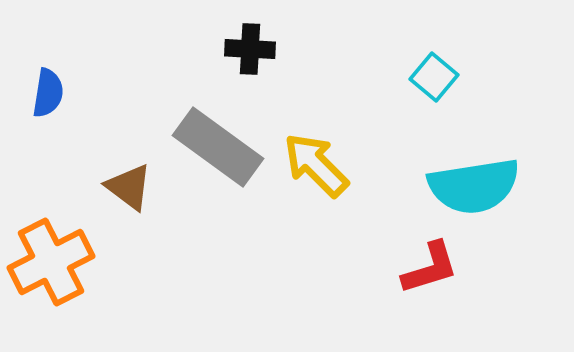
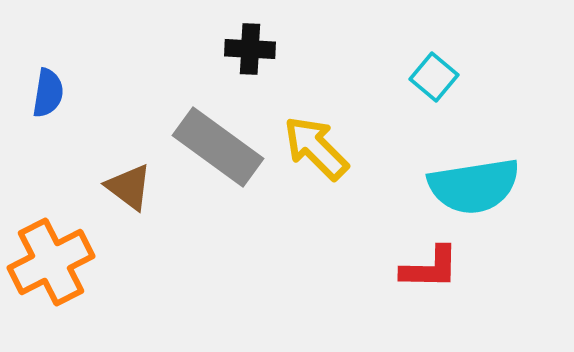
yellow arrow: moved 17 px up
red L-shape: rotated 18 degrees clockwise
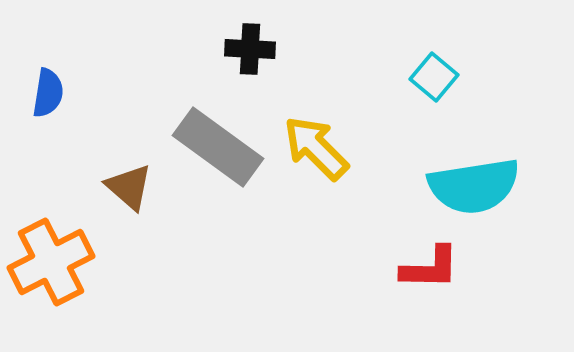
brown triangle: rotated 4 degrees clockwise
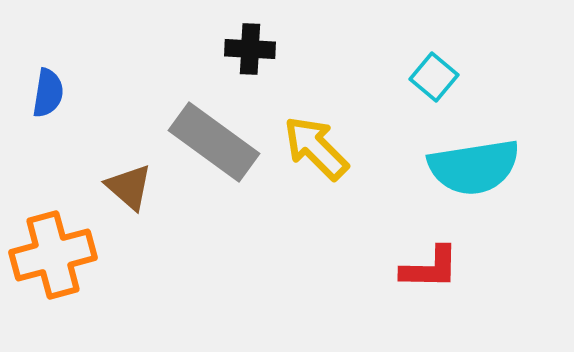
gray rectangle: moved 4 px left, 5 px up
cyan semicircle: moved 19 px up
orange cross: moved 2 px right, 7 px up; rotated 12 degrees clockwise
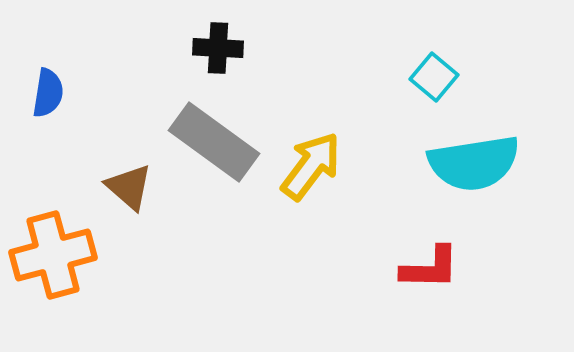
black cross: moved 32 px left, 1 px up
yellow arrow: moved 5 px left, 18 px down; rotated 82 degrees clockwise
cyan semicircle: moved 4 px up
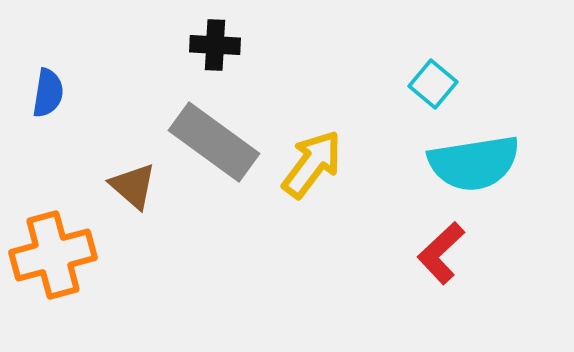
black cross: moved 3 px left, 3 px up
cyan square: moved 1 px left, 7 px down
yellow arrow: moved 1 px right, 2 px up
brown triangle: moved 4 px right, 1 px up
red L-shape: moved 11 px right, 15 px up; rotated 136 degrees clockwise
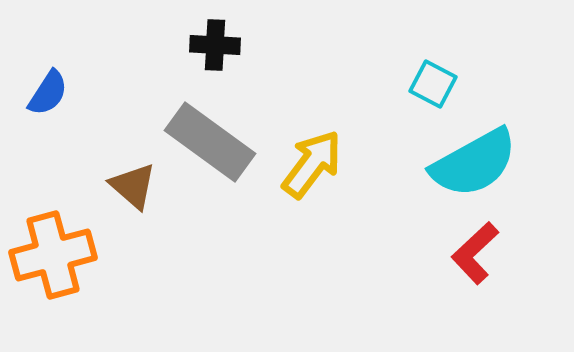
cyan square: rotated 12 degrees counterclockwise
blue semicircle: rotated 24 degrees clockwise
gray rectangle: moved 4 px left
cyan semicircle: rotated 20 degrees counterclockwise
red L-shape: moved 34 px right
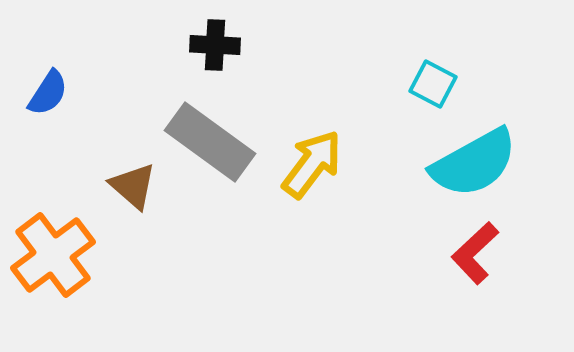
orange cross: rotated 22 degrees counterclockwise
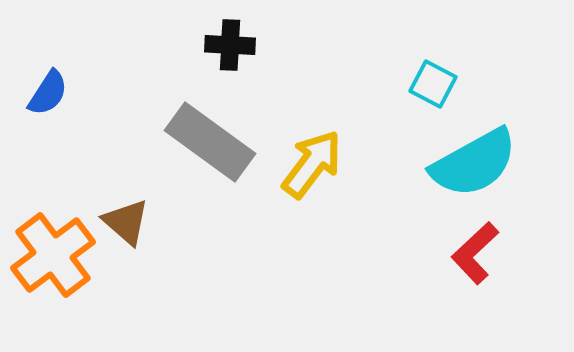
black cross: moved 15 px right
brown triangle: moved 7 px left, 36 px down
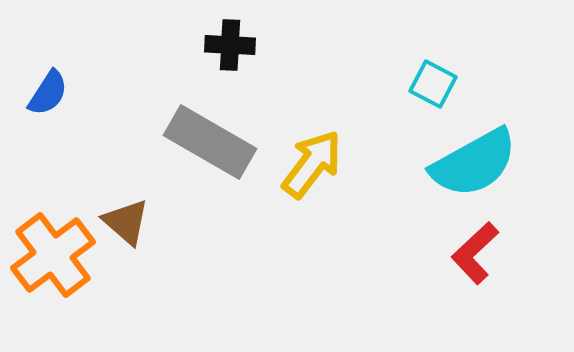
gray rectangle: rotated 6 degrees counterclockwise
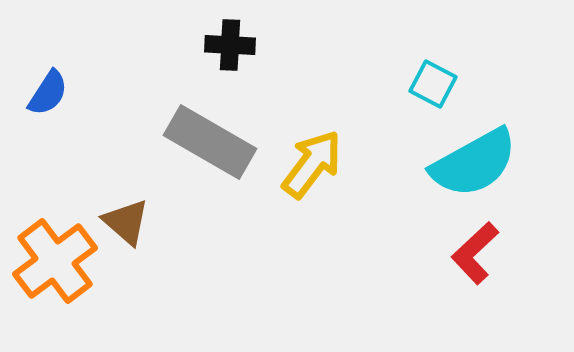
orange cross: moved 2 px right, 6 px down
